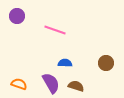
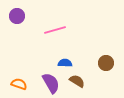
pink line: rotated 35 degrees counterclockwise
brown semicircle: moved 1 px right, 5 px up; rotated 14 degrees clockwise
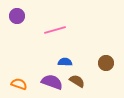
blue semicircle: moved 1 px up
purple semicircle: moved 1 px right, 1 px up; rotated 40 degrees counterclockwise
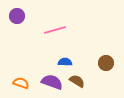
orange semicircle: moved 2 px right, 1 px up
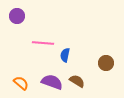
pink line: moved 12 px left, 13 px down; rotated 20 degrees clockwise
blue semicircle: moved 7 px up; rotated 80 degrees counterclockwise
orange semicircle: rotated 21 degrees clockwise
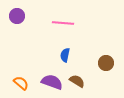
pink line: moved 20 px right, 20 px up
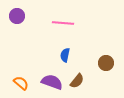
brown semicircle: rotated 98 degrees clockwise
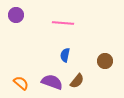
purple circle: moved 1 px left, 1 px up
brown circle: moved 1 px left, 2 px up
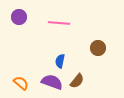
purple circle: moved 3 px right, 2 px down
pink line: moved 4 px left
blue semicircle: moved 5 px left, 6 px down
brown circle: moved 7 px left, 13 px up
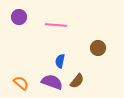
pink line: moved 3 px left, 2 px down
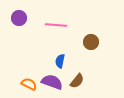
purple circle: moved 1 px down
brown circle: moved 7 px left, 6 px up
orange semicircle: moved 8 px right, 1 px down; rotated 14 degrees counterclockwise
